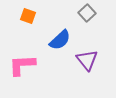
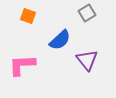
gray square: rotated 12 degrees clockwise
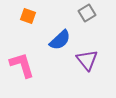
pink L-shape: rotated 76 degrees clockwise
